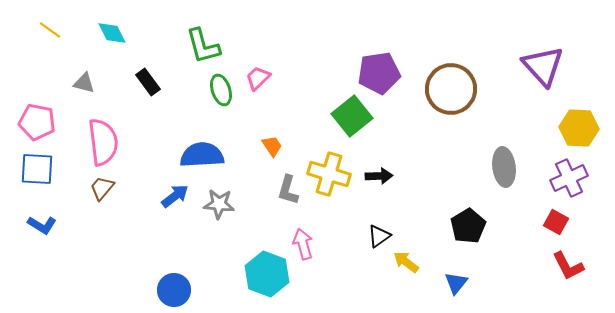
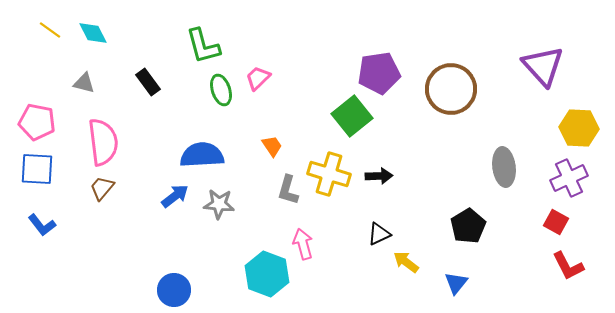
cyan diamond: moved 19 px left
blue L-shape: rotated 20 degrees clockwise
black triangle: moved 2 px up; rotated 10 degrees clockwise
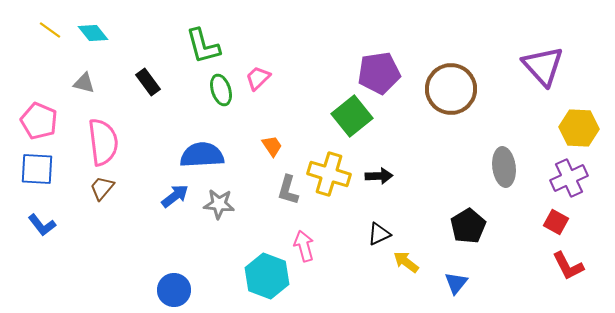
cyan diamond: rotated 12 degrees counterclockwise
pink pentagon: moved 2 px right, 1 px up; rotated 12 degrees clockwise
pink arrow: moved 1 px right, 2 px down
cyan hexagon: moved 2 px down
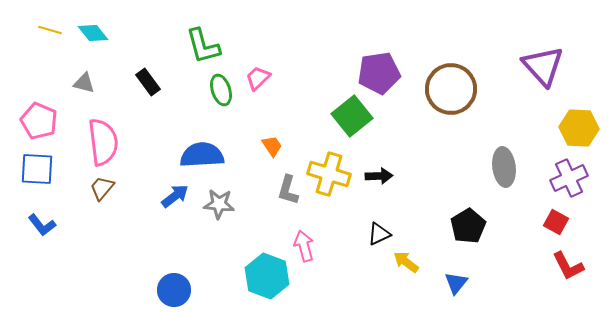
yellow line: rotated 20 degrees counterclockwise
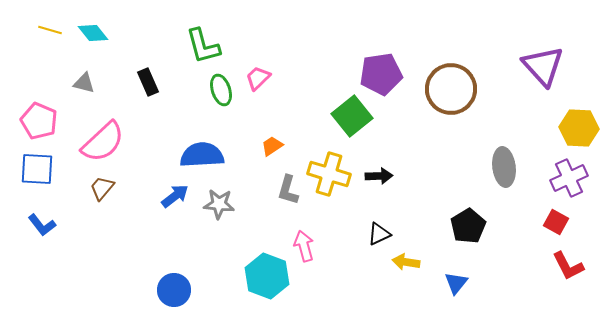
purple pentagon: moved 2 px right, 1 px down
black rectangle: rotated 12 degrees clockwise
pink semicircle: rotated 54 degrees clockwise
orange trapezoid: rotated 90 degrees counterclockwise
yellow arrow: rotated 28 degrees counterclockwise
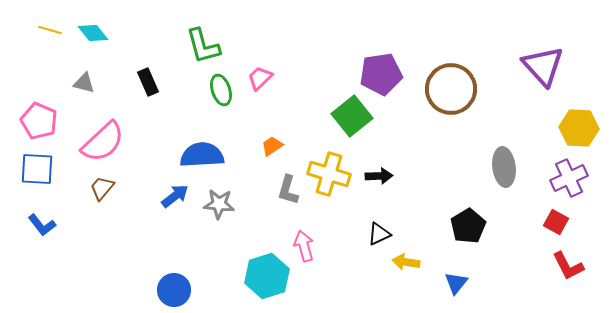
pink trapezoid: moved 2 px right
cyan hexagon: rotated 21 degrees clockwise
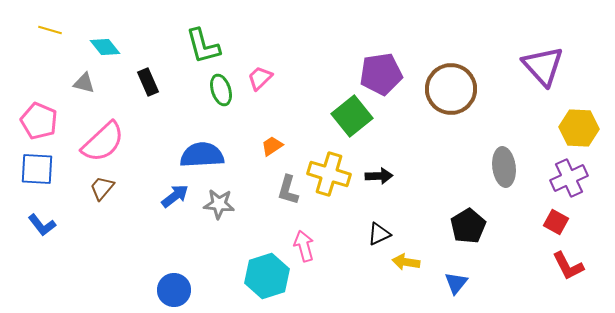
cyan diamond: moved 12 px right, 14 px down
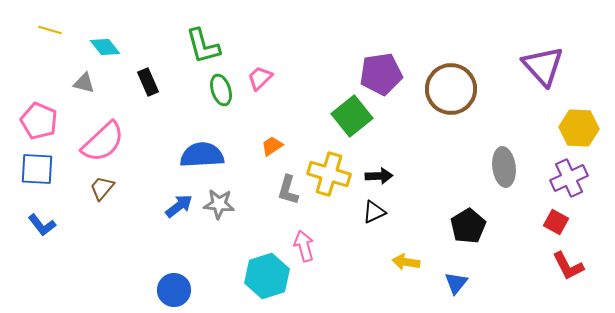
blue arrow: moved 4 px right, 10 px down
black triangle: moved 5 px left, 22 px up
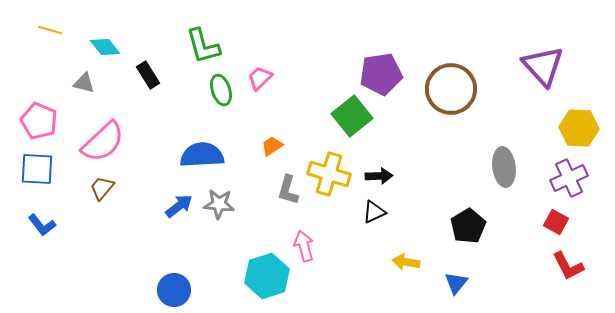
black rectangle: moved 7 px up; rotated 8 degrees counterclockwise
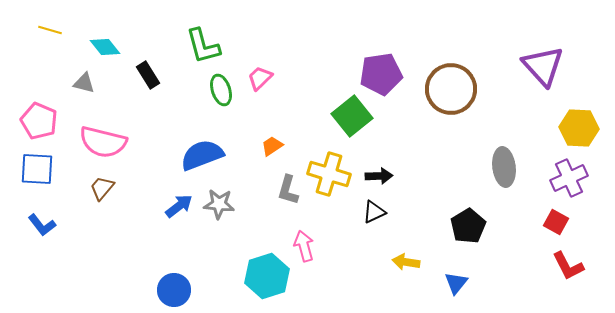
pink semicircle: rotated 57 degrees clockwise
blue semicircle: rotated 18 degrees counterclockwise
